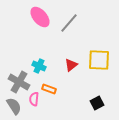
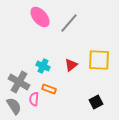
cyan cross: moved 4 px right
black square: moved 1 px left, 1 px up
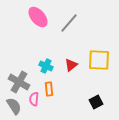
pink ellipse: moved 2 px left
cyan cross: moved 3 px right
orange rectangle: rotated 64 degrees clockwise
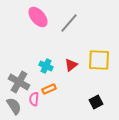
orange rectangle: rotated 72 degrees clockwise
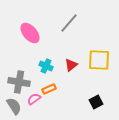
pink ellipse: moved 8 px left, 16 px down
gray cross: rotated 20 degrees counterclockwise
pink semicircle: rotated 48 degrees clockwise
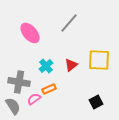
cyan cross: rotated 24 degrees clockwise
gray semicircle: moved 1 px left
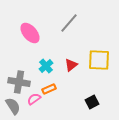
black square: moved 4 px left
